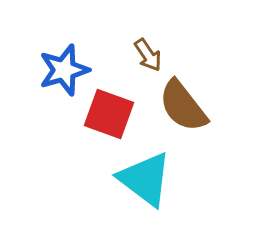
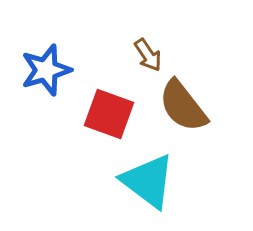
blue star: moved 18 px left
cyan triangle: moved 3 px right, 2 px down
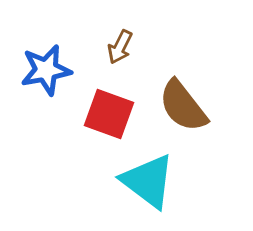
brown arrow: moved 28 px left, 8 px up; rotated 60 degrees clockwise
blue star: rotated 6 degrees clockwise
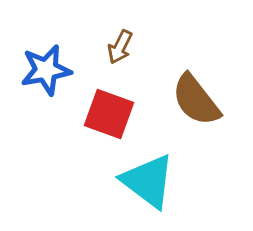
brown semicircle: moved 13 px right, 6 px up
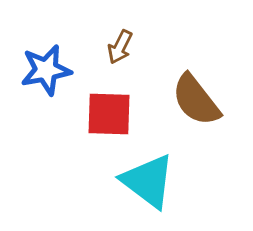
red square: rotated 18 degrees counterclockwise
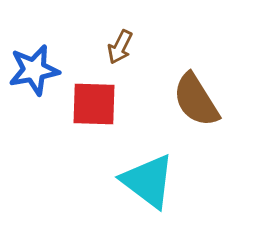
blue star: moved 12 px left
brown semicircle: rotated 6 degrees clockwise
red square: moved 15 px left, 10 px up
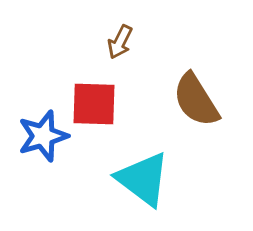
brown arrow: moved 5 px up
blue star: moved 9 px right, 66 px down; rotated 6 degrees counterclockwise
cyan triangle: moved 5 px left, 2 px up
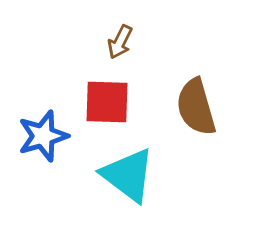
brown semicircle: moved 7 px down; rotated 16 degrees clockwise
red square: moved 13 px right, 2 px up
cyan triangle: moved 15 px left, 4 px up
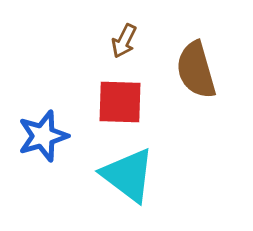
brown arrow: moved 4 px right, 1 px up
red square: moved 13 px right
brown semicircle: moved 37 px up
